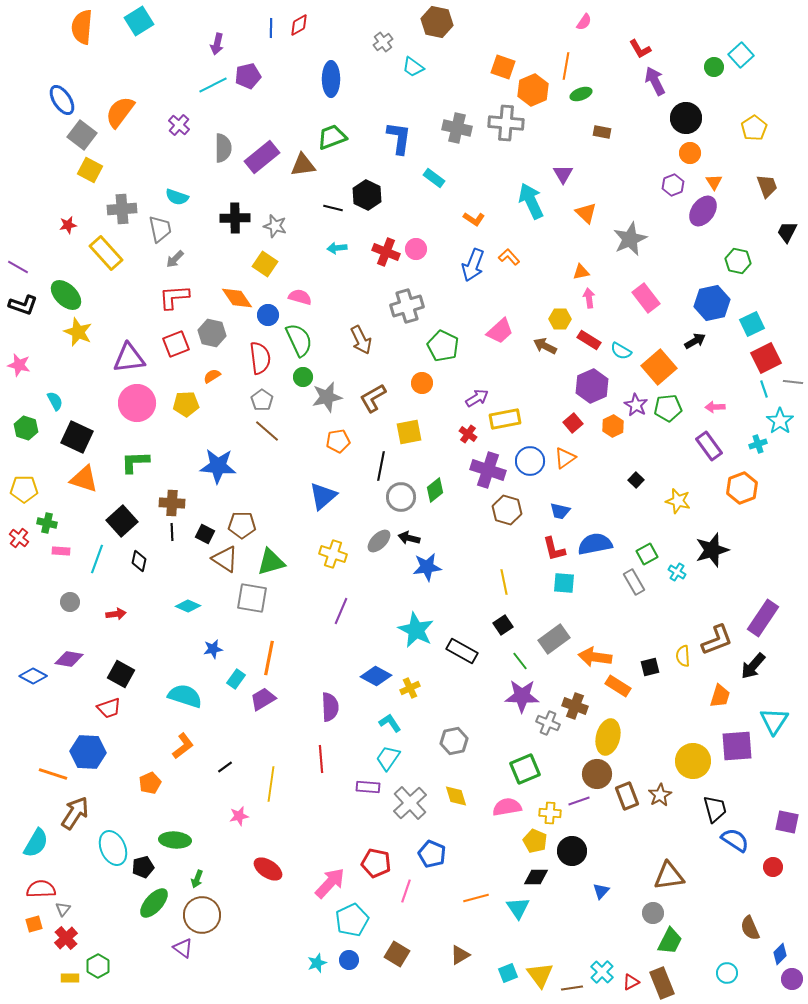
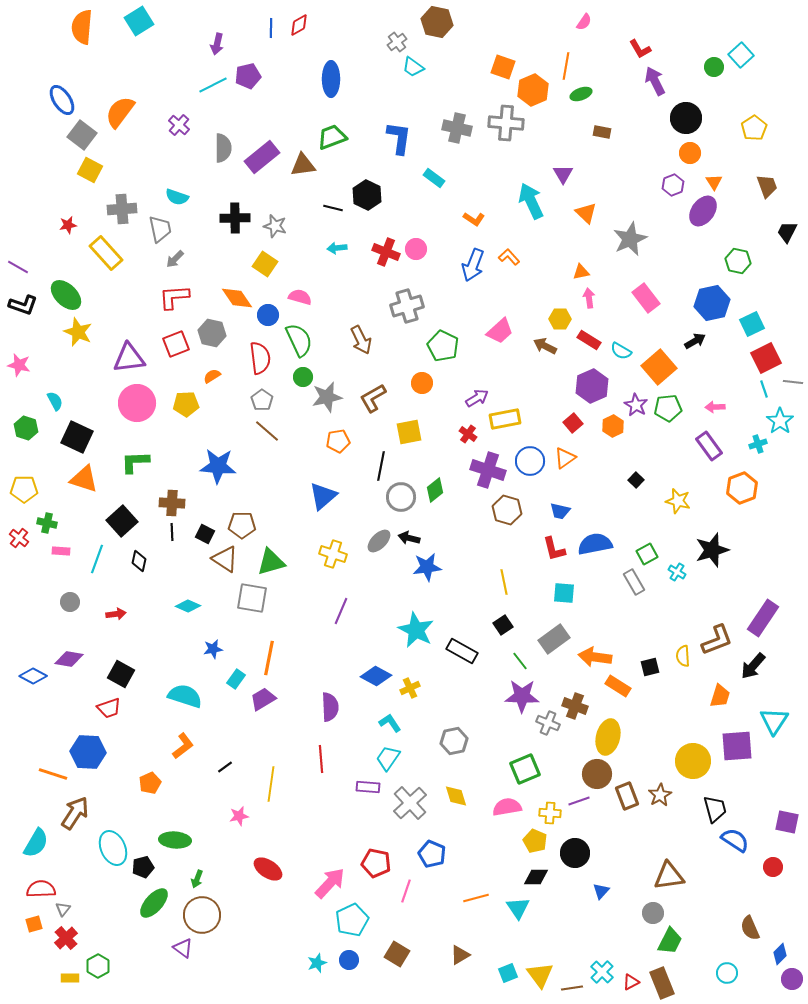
gray cross at (383, 42): moved 14 px right
cyan square at (564, 583): moved 10 px down
black circle at (572, 851): moved 3 px right, 2 px down
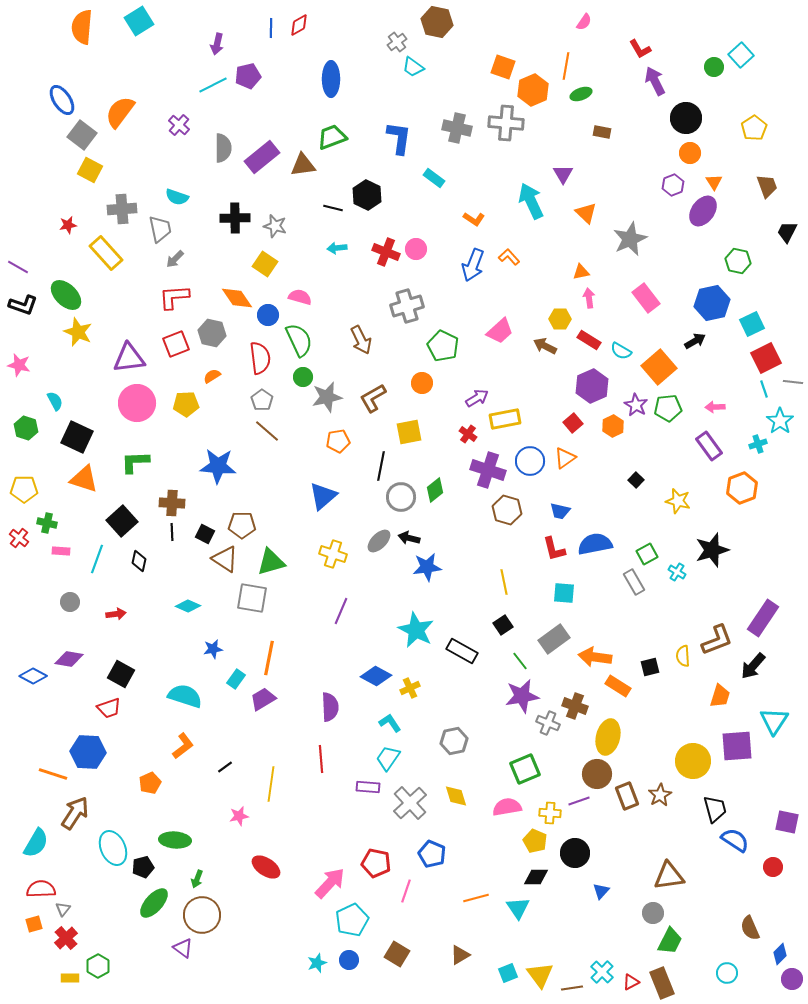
purple star at (522, 696): rotated 12 degrees counterclockwise
red ellipse at (268, 869): moved 2 px left, 2 px up
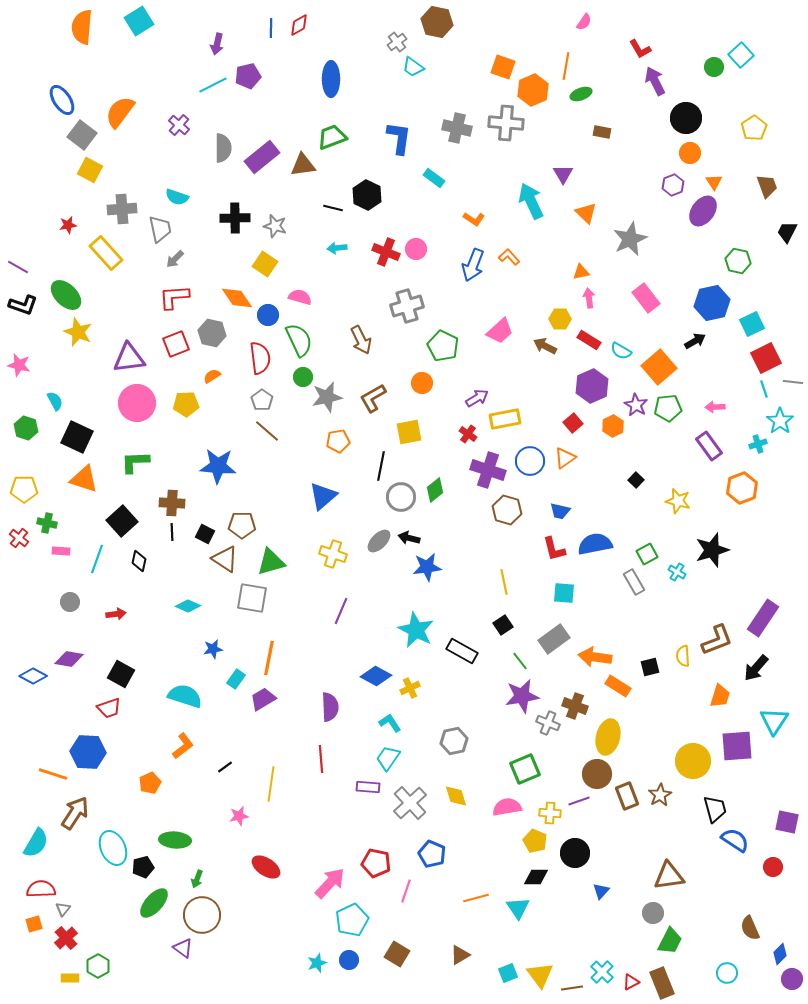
black arrow at (753, 666): moved 3 px right, 2 px down
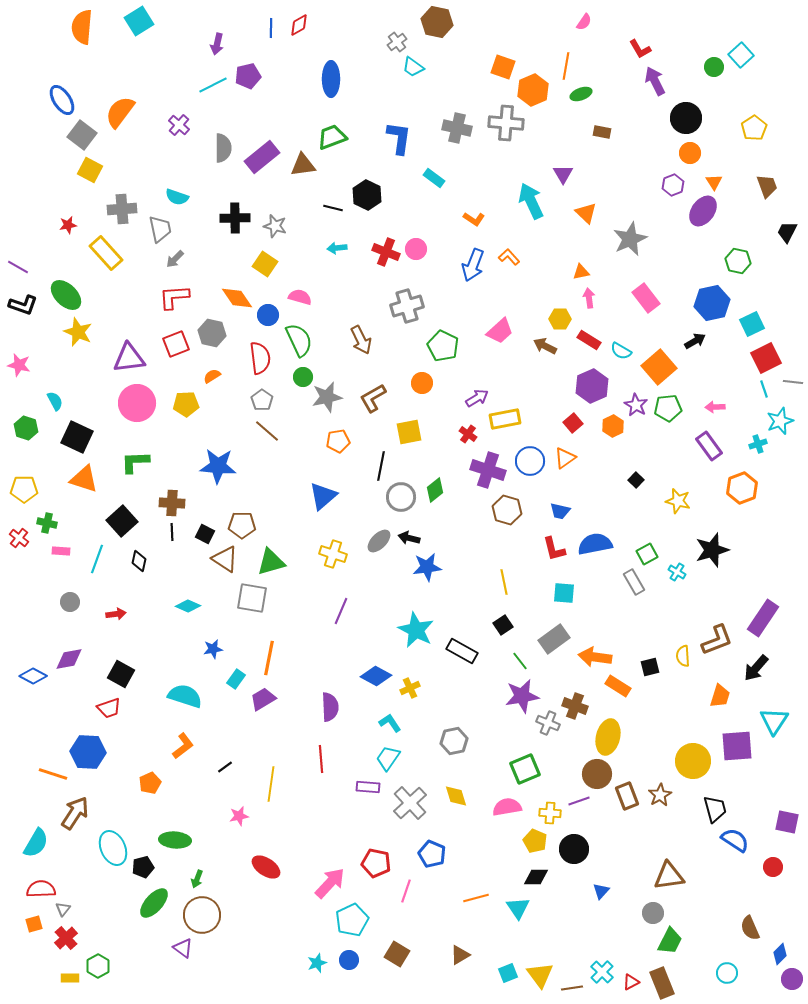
cyan star at (780, 421): rotated 16 degrees clockwise
purple diamond at (69, 659): rotated 20 degrees counterclockwise
black circle at (575, 853): moved 1 px left, 4 px up
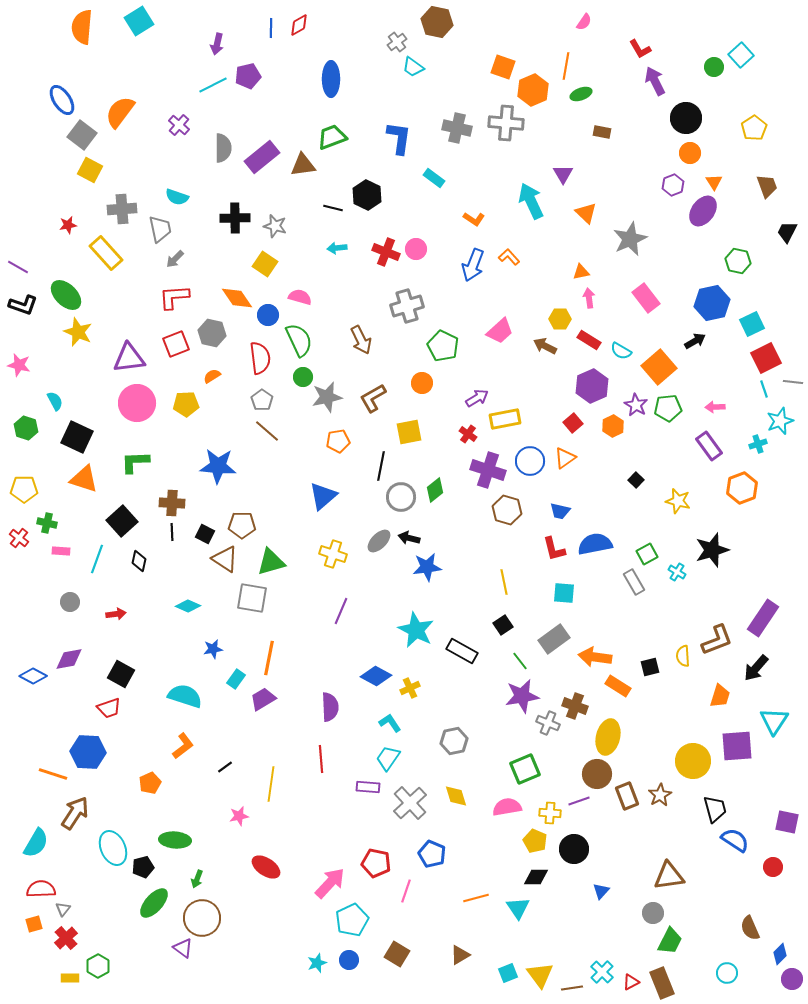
brown circle at (202, 915): moved 3 px down
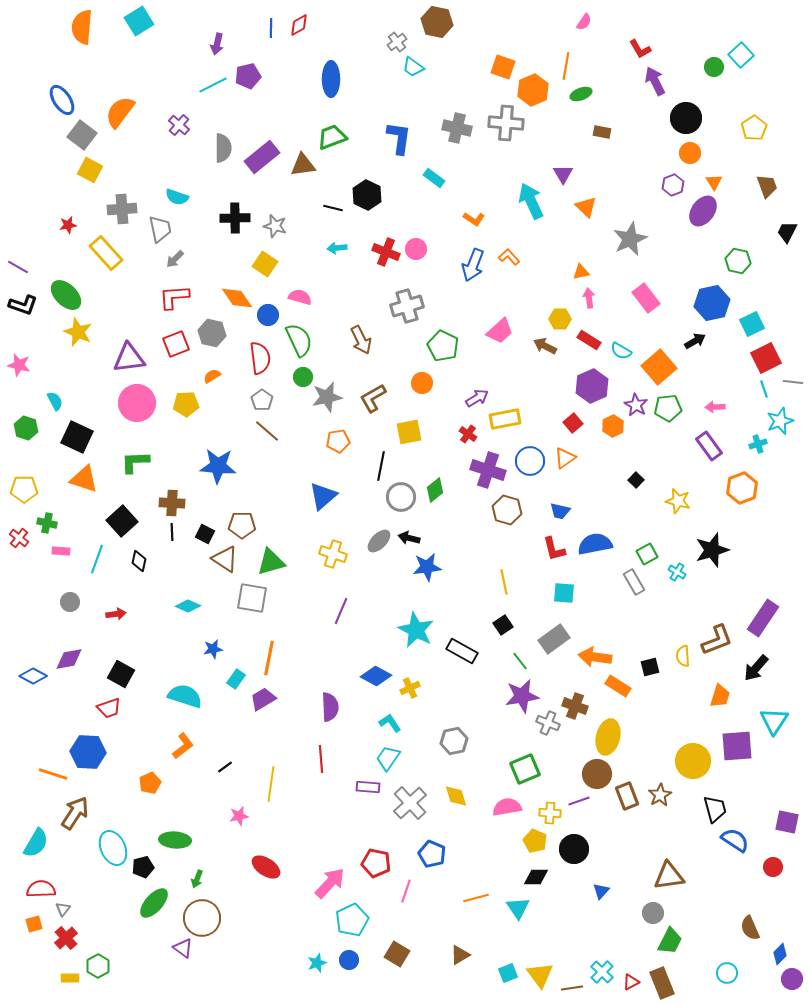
orange triangle at (586, 213): moved 6 px up
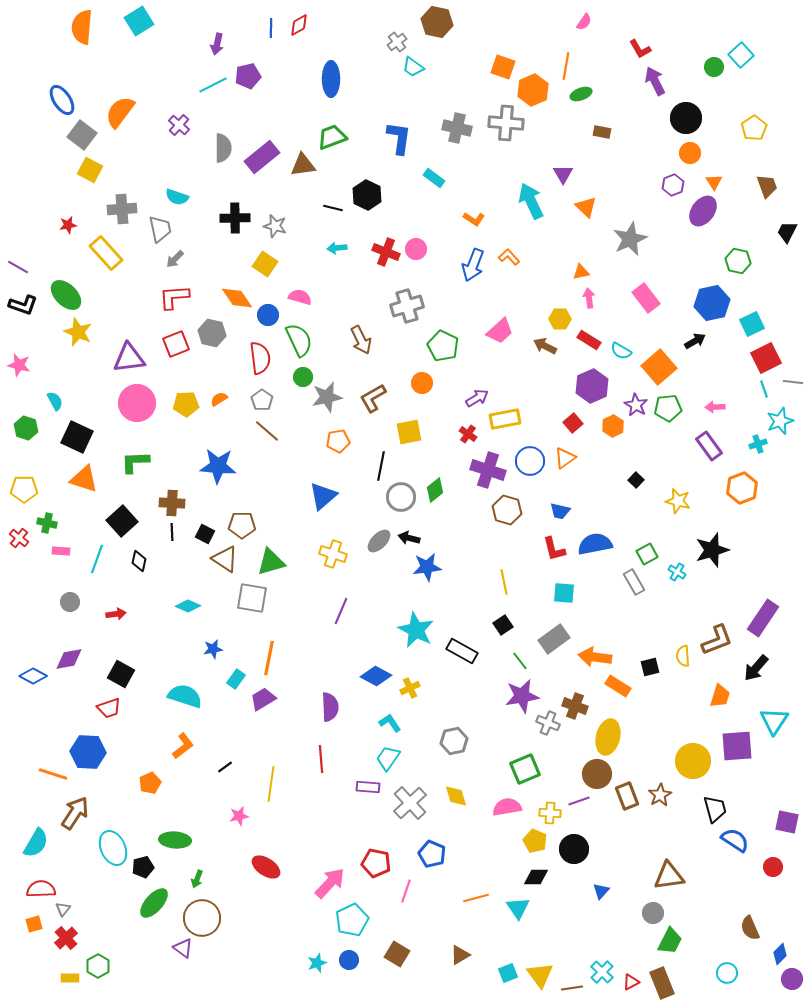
orange semicircle at (212, 376): moved 7 px right, 23 px down
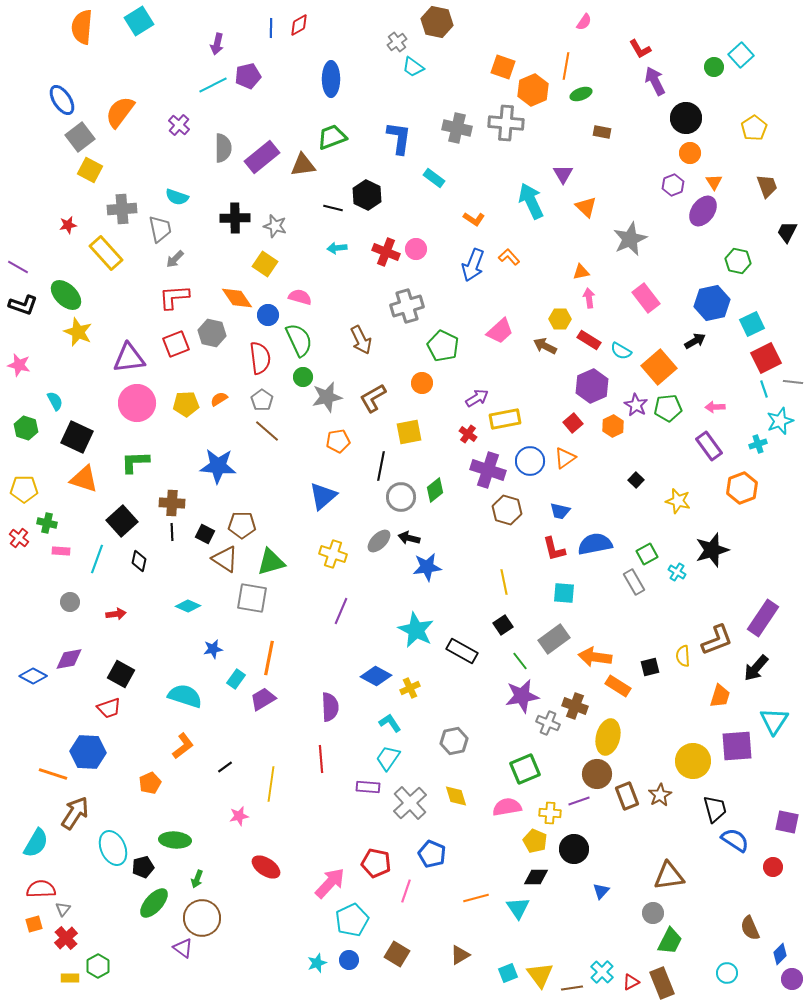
gray square at (82, 135): moved 2 px left, 2 px down; rotated 16 degrees clockwise
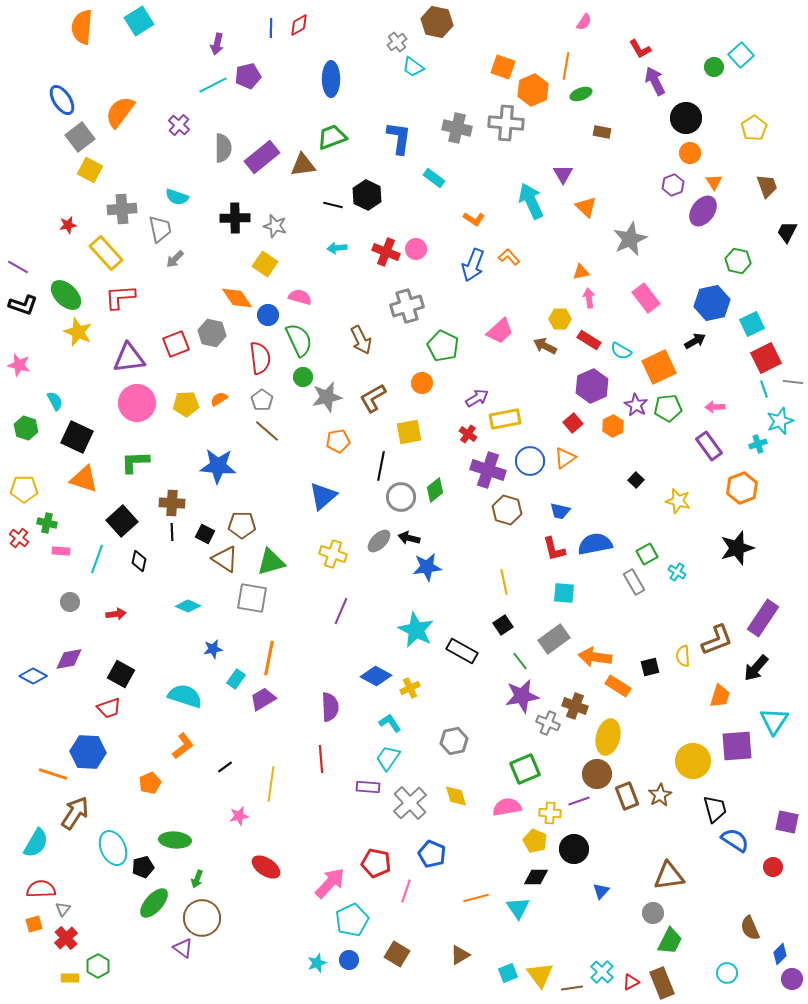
black line at (333, 208): moved 3 px up
red L-shape at (174, 297): moved 54 px left
orange square at (659, 367): rotated 16 degrees clockwise
black star at (712, 550): moved 25 px right, 2 px up
